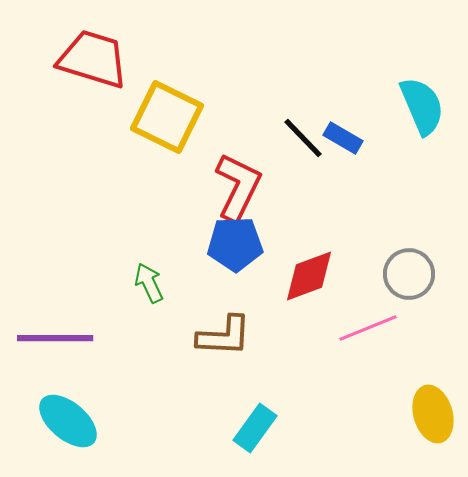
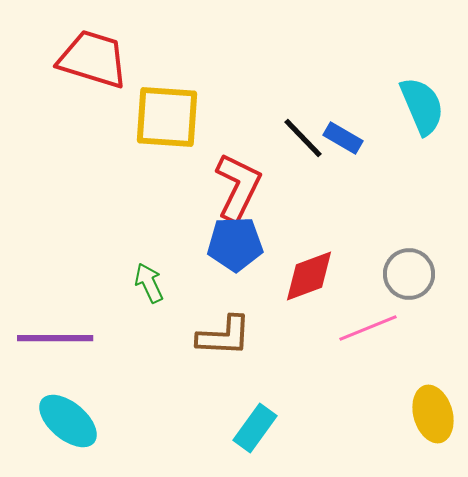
yellow square: rotated 22 degrees counterclockwise
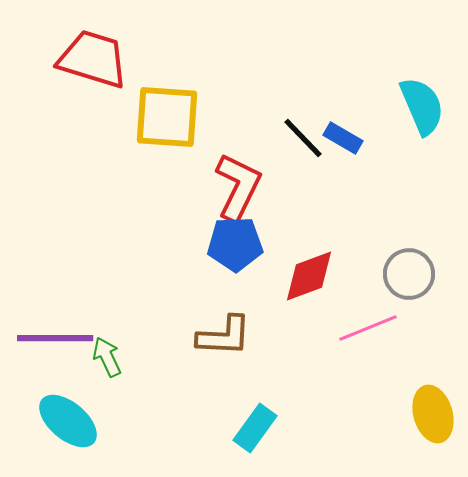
green arrow: moved 42 px left, 74 px down
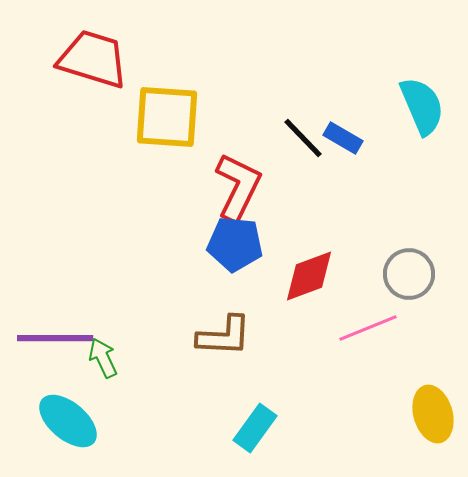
blue pentagon: rotated 8 degrees clockwise
green arrow: moved 4 px left, 1 px down
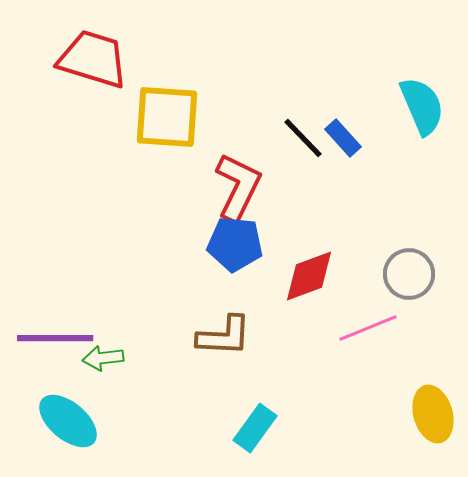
blue rectangle: rotated 18 degrees clockwise
green arrow: rotated 72 degrees counterclockwise
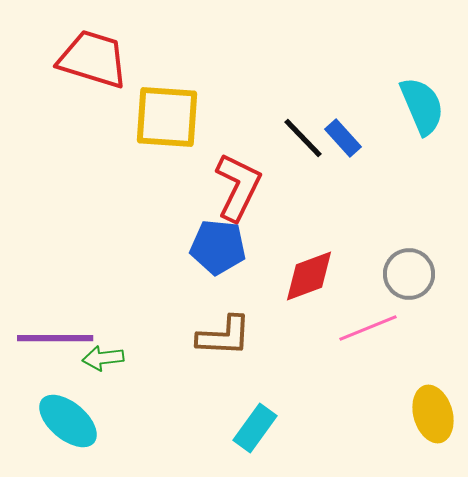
blue pentagon: moved 17 px left, 3 px down
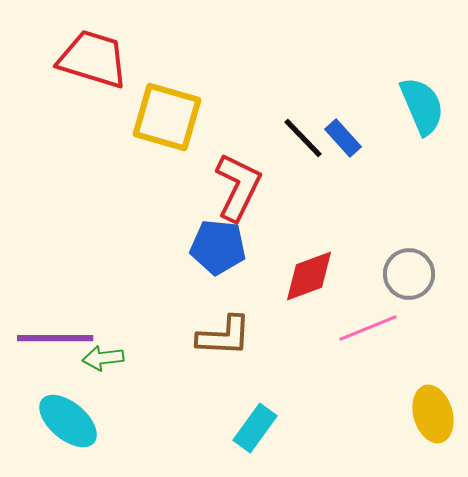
yellow square: rotated 12 degrees clockwise
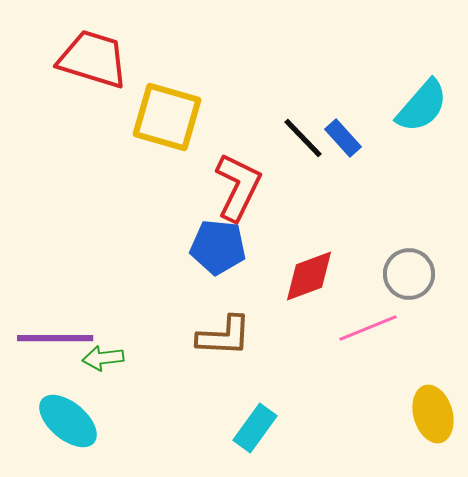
cyan semicircle: rotated 64 degrees clockwise
